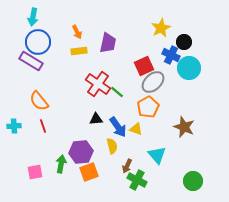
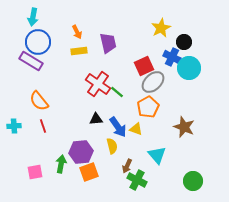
purple trapezoid: rotated 25 degrees counterclockwise
blue cross: moved 1 px right, 2 px down
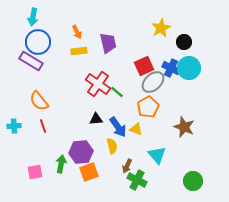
blue cross: moved 1 px left, 11 px down
